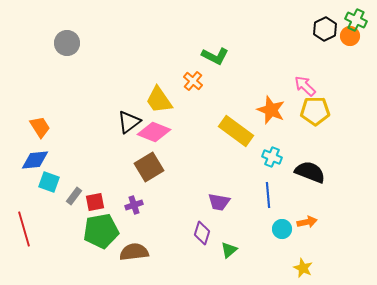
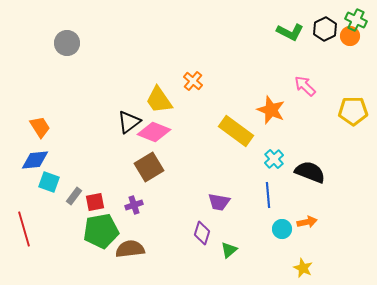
green L-shape: moved 75 px right, 24 px up
yellow pentagon: moved 38 px right
cyan cross: moved 2 px right, 2 px down; rotated 24 degrees clockwise
brown semicircle: moved 4 px left, 3 px up
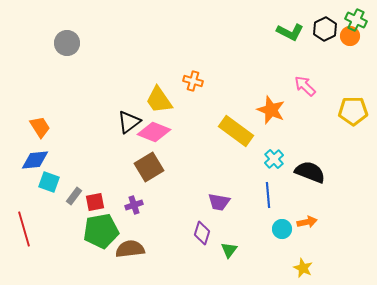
orange cross: rotated 24 degrees counterclockwise
green triangle: rotated 12 degrees counterclockwise
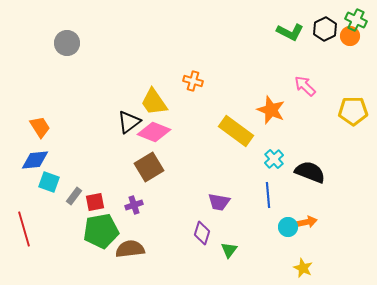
yellow trapezoid: moved 5 px left, 2 px down
cyan circle: moved 6 px right, 2 px up
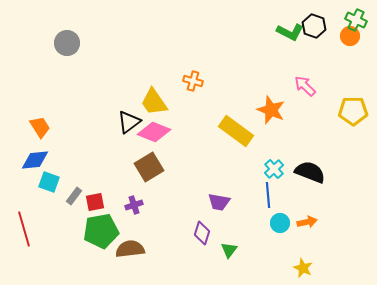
black hexagon: moved 11 px left, 3 px up; rotated 15 degrees counterclockwise
cyan cross: moved 10 px down
cyan circle: moved 8 px left, 4 px up
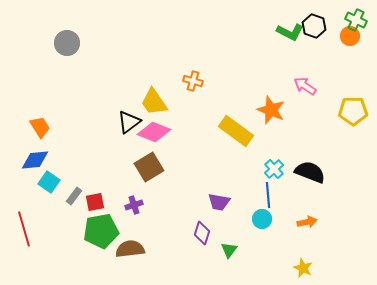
pink arrow: rotated 10 degrees counterclockwise
cyan square: rotated 15 degrees clockwise
cyan circle: moved 18 px left, 4 px up
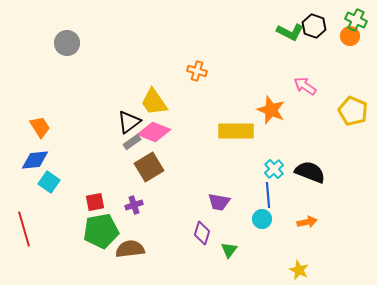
orange cross: moved 4 px right, 10 px up
yellow pentagon: rotated 24 degrees clockwise
yellow rectangle: rotated 36 degrees counterclockwise
gray rectangle: moved 58 px right, 54 px up; rotated 18 degrees clockwise
yellow star: moved 4 px left, 2 px down
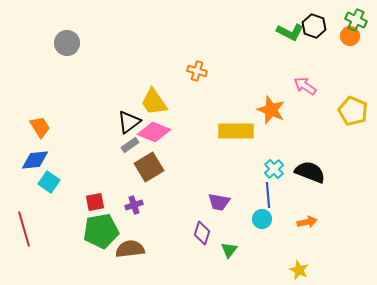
gray rectangle: moved 2 px left, 3 px down
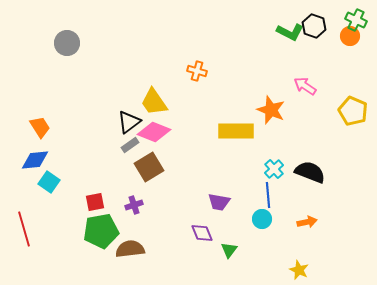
purple diamond: rotated 40 degrees counterclockwise
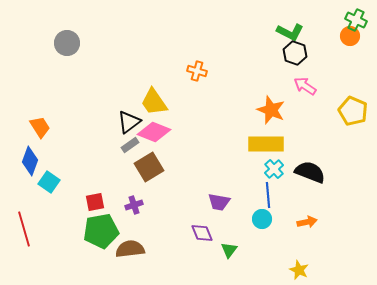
black hexagon: moved 19 px left, 27 px down
yellow rectangle: moved 30 px right, 13 px down
blue diamond: moved 5 px left, 1 px down; rotated 64 degrees counterclockwise
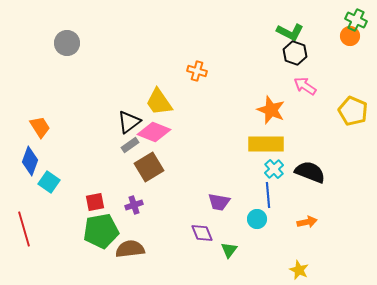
yellow trapezoid: moved 5 px right
cyan circle: moved 5 px left
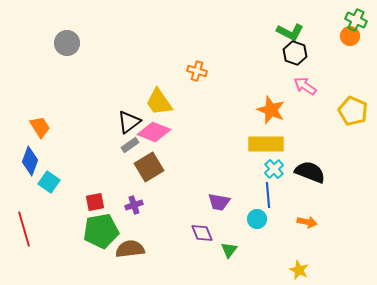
orange arrow: rotated 24 degrees clockwise
